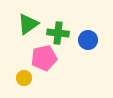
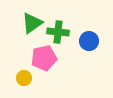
green triangle: moved 4 px right, 1 px up
green cross: moved 1 px up
blue circle: moved 1 px right, 1 px down
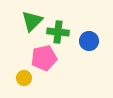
green triangle: moved 2 px up; rotated 10 degrees counterclockwise
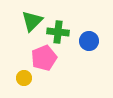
pink pentagon: rotated 10 degrees counterclockwise
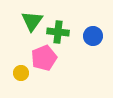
green triangle: rotated 10 degrees counterclockwise
blue circle: moved 4 px right, 5 px up
yellow circle: moved 3 px left, 5 px up
